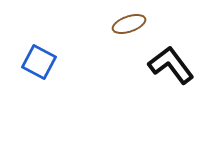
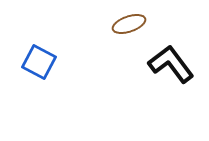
black L-shape: moved 1 px up
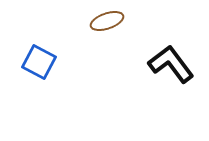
brown ellipse: moved 22 px left, 3 px up
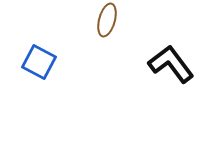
brown ellipse: moved 1 px up; rotated 56 degrees counterclockwise
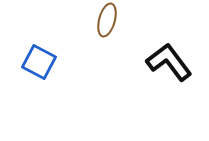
black L-shape: moved 2 px left, 2 px up
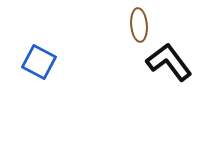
brown ellipse: moved 32 px right, 5 px down; rotated 20 degrees counterclockwise
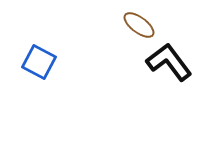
brown ellipse: rotated 48 degrees counterclockwise
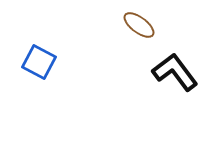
black L-shape: moved 6 px right, 10 px down
